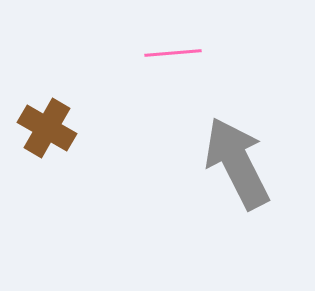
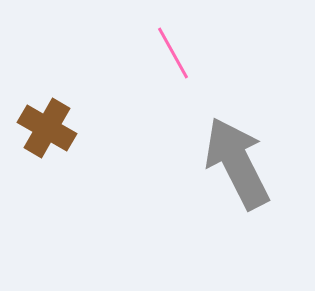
pink line: rotated 66 degrees clockwise
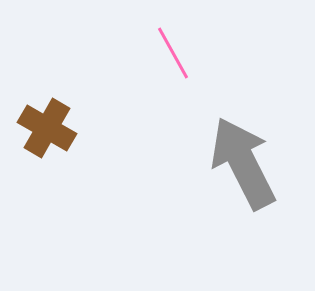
gray arrow: moved 6 px right
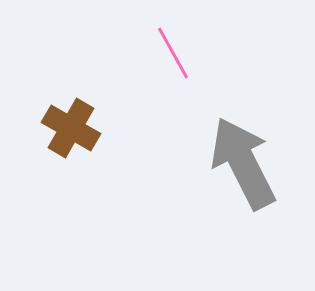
brown cross: moved 24 px right
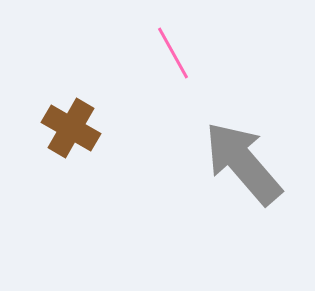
gray arrow: rotated 14 degrees counterclockwise
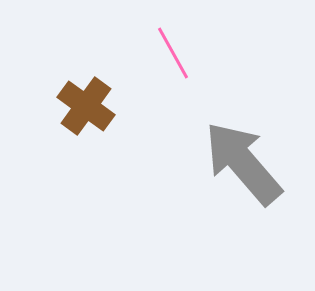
brown cross: moved 15 px right, 22 px up; rotated 6 degrees clockwise
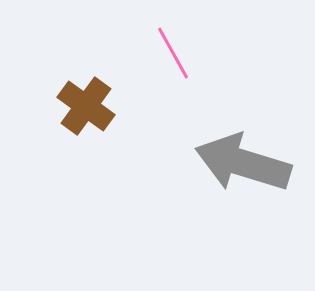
gray arrow: rotated 32 degrees counterclockwise
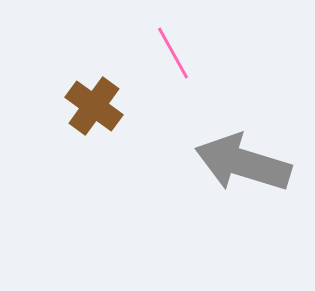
brown cross: moved 8 px right
